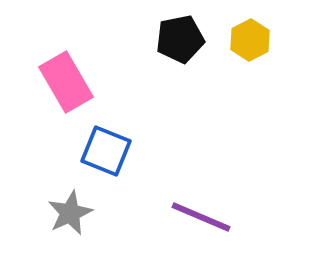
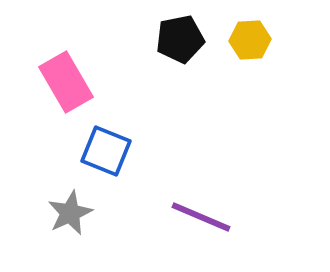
yellow hexagon: rotated 24 degrees clockwise
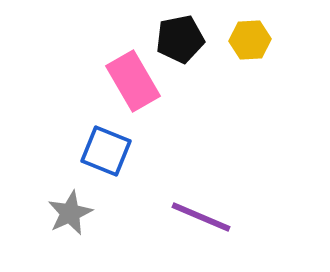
pink rectangle: moved 67 px right, 1 px up
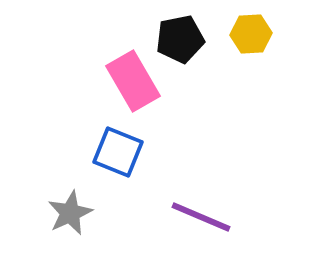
yellow hexagon: moved 1 px right, 6 px up
blue square: moved 12 px right, 1 px down
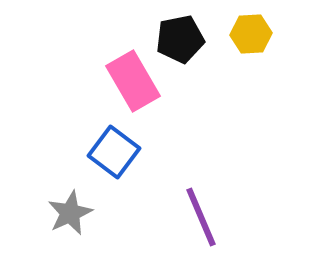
blue square: moved 4 px left; rotated 15 degrees clockwise
purple line: rotated 44 degrees clockwise
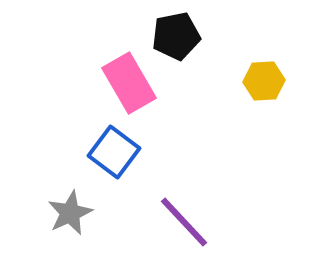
yellow hexagon: moved 13 px right, 47 px down
black pentagon: moved 4 px left, 3 px up
pink rectangle: moved 4 px left, 2 px down
purple line: moved 17 px left, 5 px down; rotated 20 degrees counterclockwise
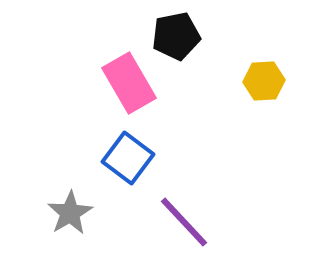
blue square: moved 14 px right, 6 px down
gray star: rotated 6 degrees counterclockwise
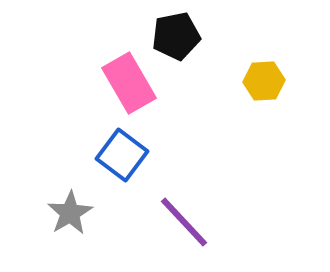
blue square: moved 6 px left, 3 px up
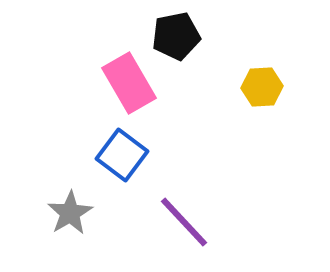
yellow hexagon: moved 2 px left, 6 px down
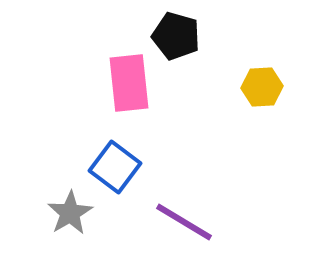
black pentagon: rotated 27 degrees clockwise
pink rectangle: rotated 24 degrees clockwise
blue square: moved 7 px left, 12 px down
purple line: rotated 16 degrees counterclockwise
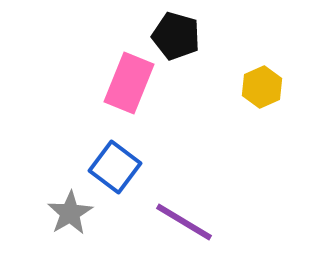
pink rectangle: rotated 28 degrees clockwise
yellow hexagon: rotated 21 degrees counterclockwise
